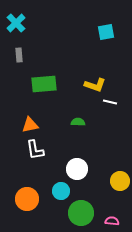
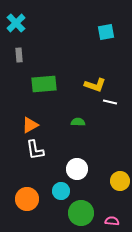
orange triangle: rotated 18 degrees counterclockwise
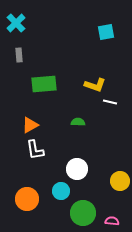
green circle: moved 2 px right
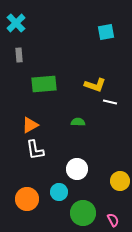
cyan circle: moved 2 px left, 1 px down
pink semicircle: moved 1 px right, 1 px up; rotated 56 degrees clockwise
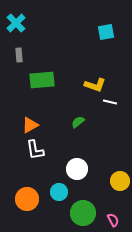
green rectangle: moved 2 px left, 4 px up
green semicircle: rotated 40 degrees counterclockwise
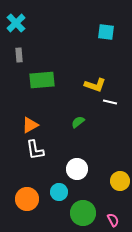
cyan square: rotated 18 degrees clockwise
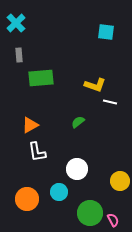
green rectangle: moved 1 px left, 2 px up
white L-shape: moved 2 px right, 2 px down
green circle: moved 7 px right
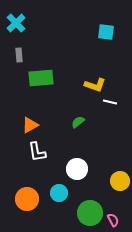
cyan circle: moved 1 px down
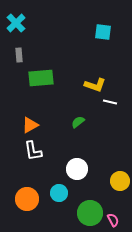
cyan square: moved 3 px left
white L-shape: moved 4 px left, 1 px up
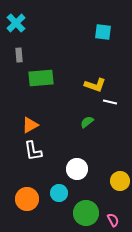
green semicircle: moved 9 px right
green circle: moved 4 px left
